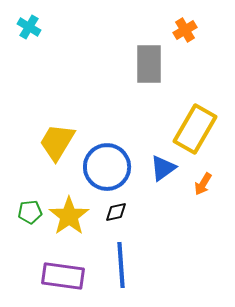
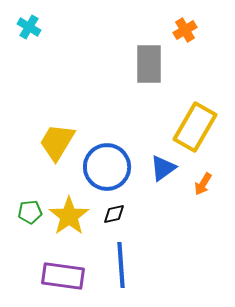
yellow rectangle: moved 2 px up
black diamond: moved 2 px left, 2 px down
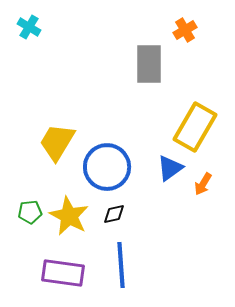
blue triangle: moved 7 px right
yellow star: rotated 9 degrees counterclockwise
purple rectangle: moved 3 px up
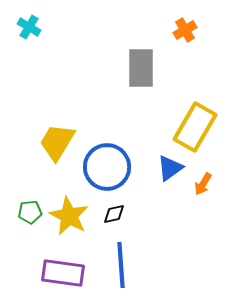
gray rectangle: moved 8 px left, 4 px down
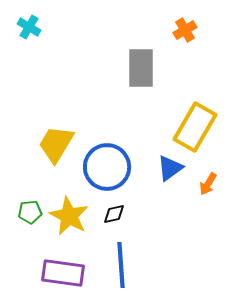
yellow trapezoid: moved 1 px left, 2 px down
orange arrow: moved 5 px right
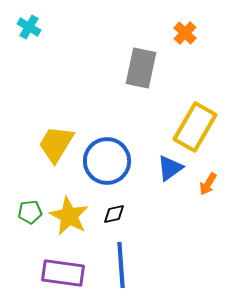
orange cross: moved 3 px down; rotated 15 degrees counterclockwise
gray rectangle: rotated 12 degrees clockwise
blue circle: moved 6 px up
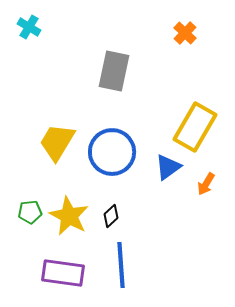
gray rectangle: moved 27 px left, 3 px down
yellow trapezoid: moved 1 px right, 2 px up
blue circle: moved 5 px right, 9 px up
blue triangle: moved 2 px left, 1 px up
orange arrow: moved 2 px left
black diamond: moved 3 px left, 2 px down; rotated 30 degrees counterclockwise
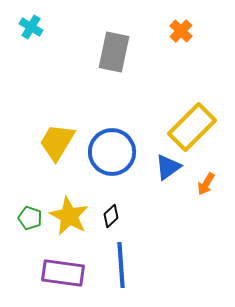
cyan cross: moved 2 px right
orange cross: moved 4 px left, 2 px up
gray rectangle: moved 19 px up
yellow rectangle: moved 3 px left; rotated 15 degrees clockwise
green pentagon: moved 6 px down; rotated 25 degrees clockwise
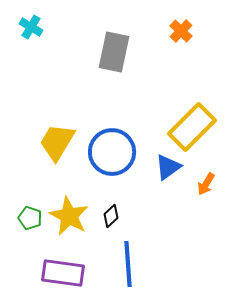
blue line: moved 7 px right, 1 px up
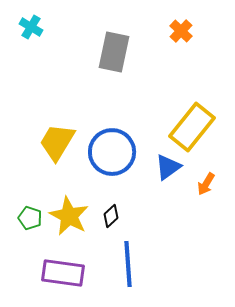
yellow rectangle: rotated 6 degrees counterclockwise
